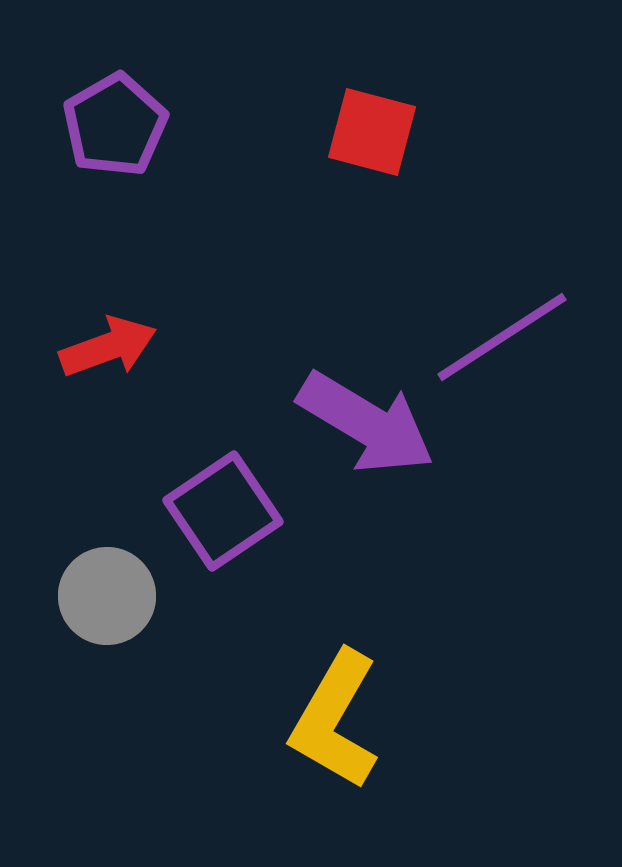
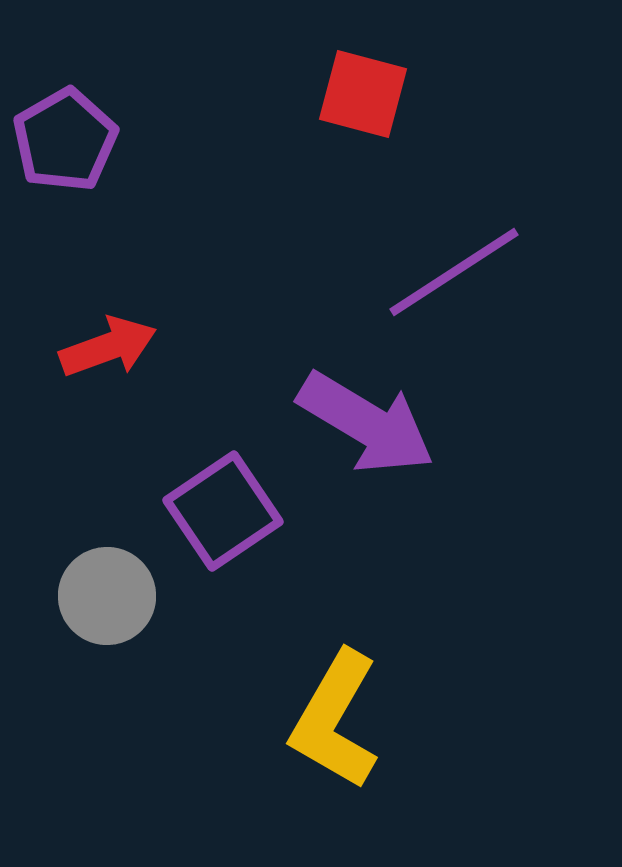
purple pentagon: moved 50 px left, 15 px down
red square: moved 9 px left, 38 px up
purple line: moved 48 px left, 65 px up
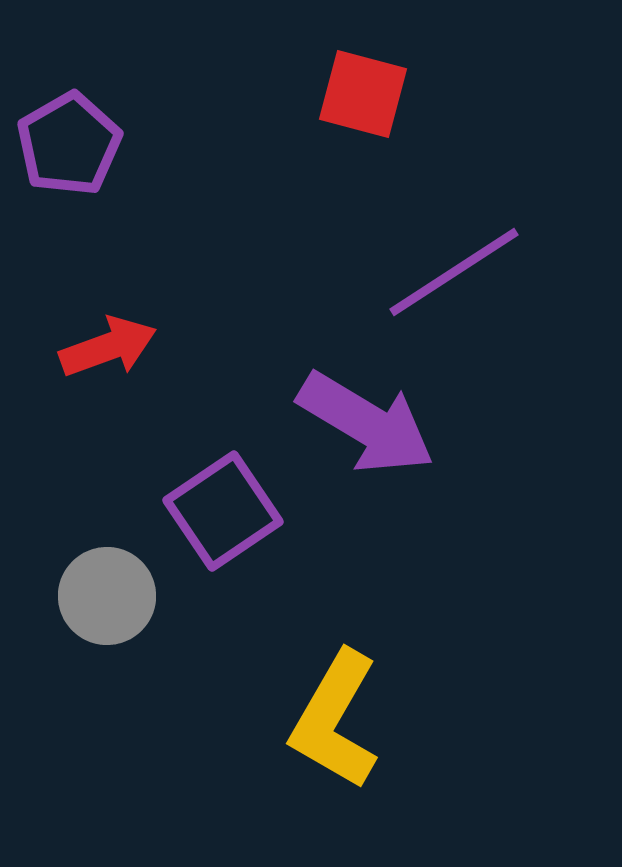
purple pentagon: moved 4 px right, 4 px down
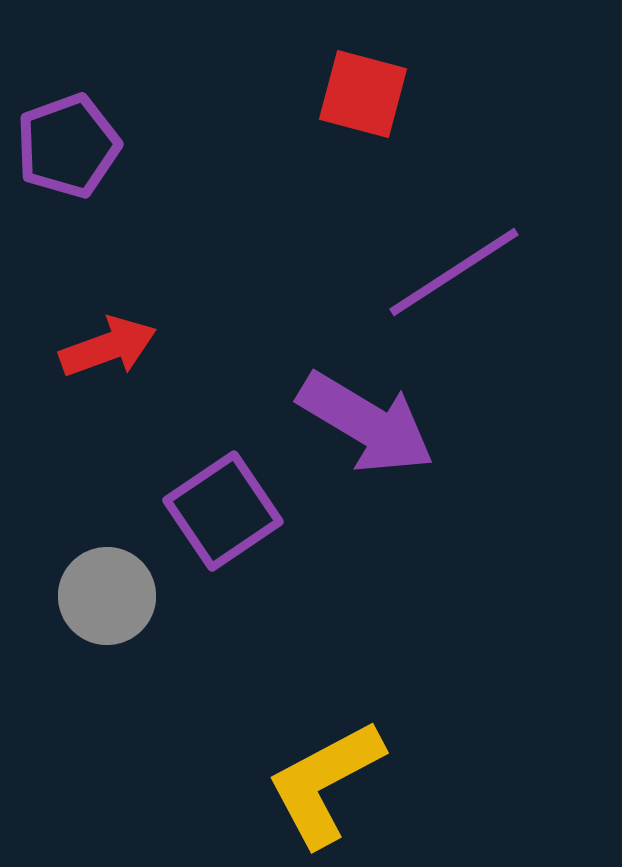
purple pentagon: moved 1 px left, 2 px down; rotated 10 degrees clockwise
yellow L-shape: moved 10 px left, 63 px down; rotated 32 degrees clockwise
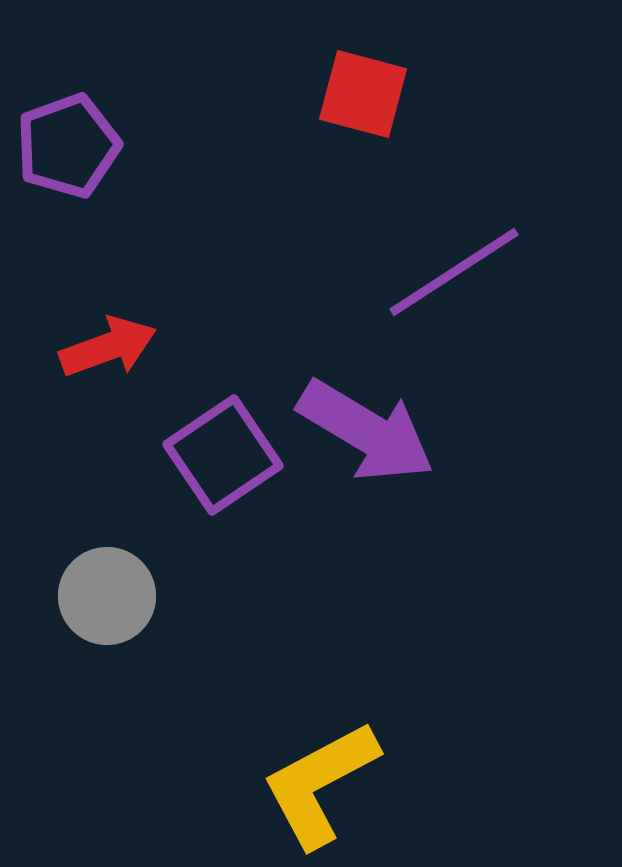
purple arrow: moved 8 px down
purple square: moved 56 px up
yellow L-shape: moved 5 px left, 1 px down
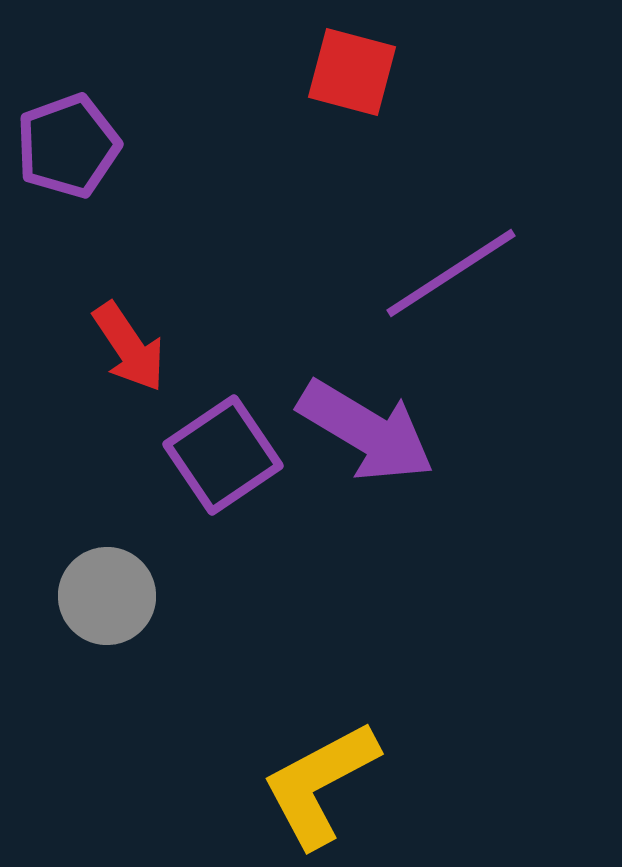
red square: moved 11 px left, 22 px up
purple line: moved 3 px left, 1 px down
red arrow: moved 21 px right; rotated 76 degrees clockwise
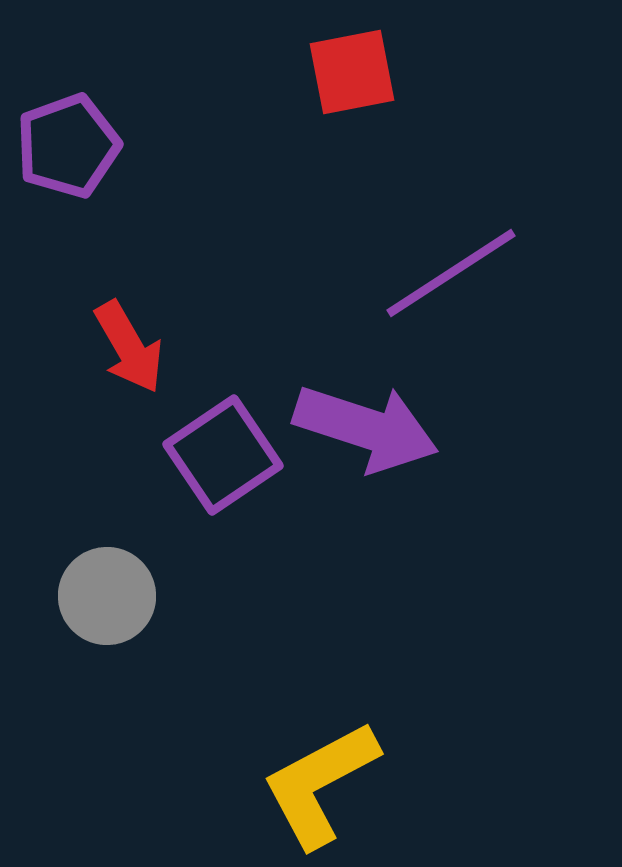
red square: rotated 26 degrees counterclockwise
red arrow: rotated 4 degrees clockwise
purple arrow: moved 3 px up; rotated 13 degrees counterclockwise
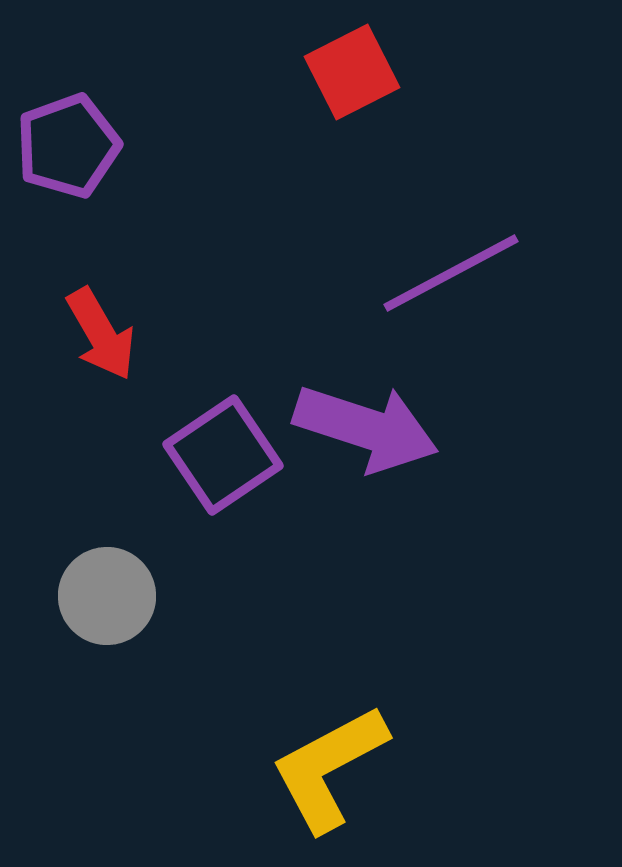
red square: rotated 16 degrees counterclockwise
purple line: rotated 5 degrees clockwise
red arrow: moved 28 px left, 13 px up
yellow L-shape: moved 9 px right, 16 px up
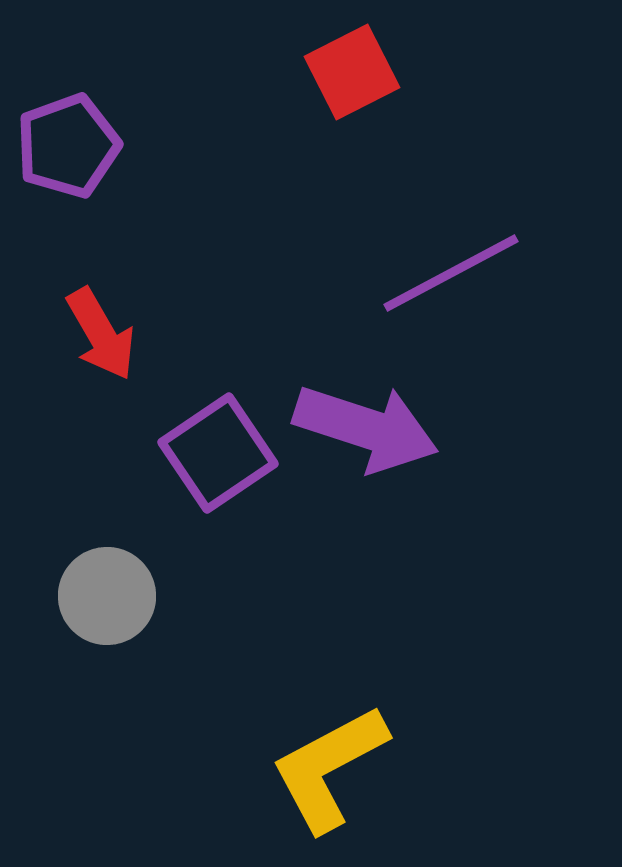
purple square: moved 5 px left, 2 px up
